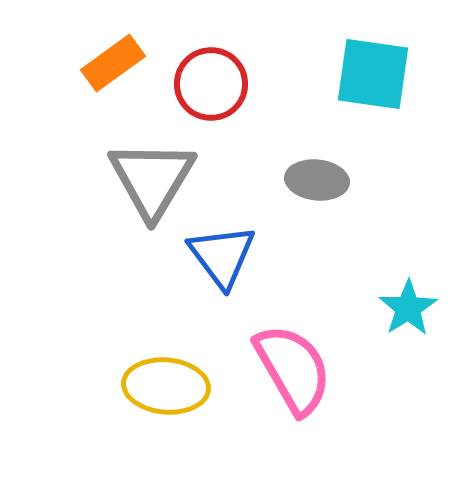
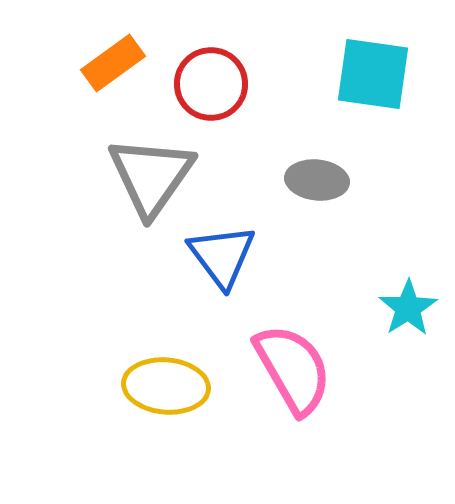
gray triangle: moved 1 px left, 3 px up; rotated 4 degrees clockwise
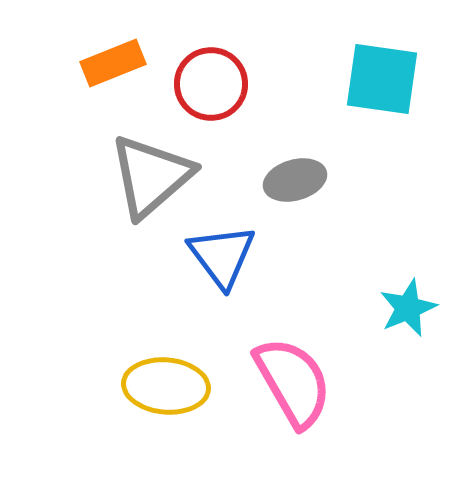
orange rectangle: rotated 14 degrees clockwise
cyan square: moved 9 px right, 5 px down
gray triangle: rotated 14 degrees clockwise
gray ellipse: moved 22 px left; rotated 22 degrees counterclockwise
cyan star: rotated 10 degrees clockwise
pink semicircle: moved 13 px down
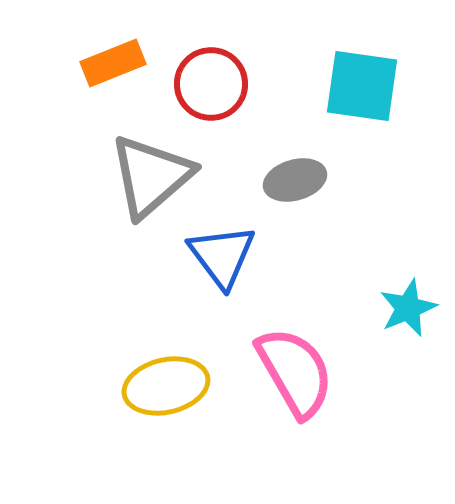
cyan square: moved 20 px left, 7 px down
pink semicircle: moved 2 px right, 10 px up
yellow ellipse: rotated 18 degrees counterclockwise
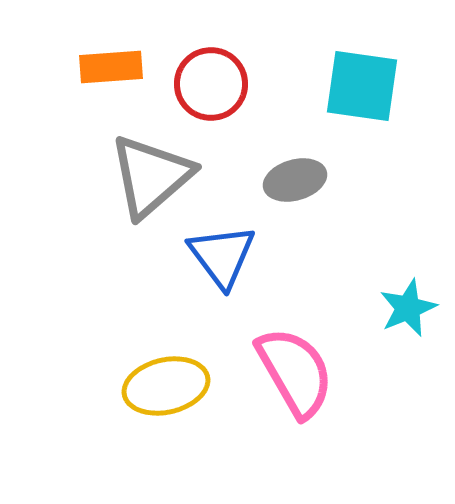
orange rectangle: moved 2 px left, 4 px down; rotated 18 degrees clockwise
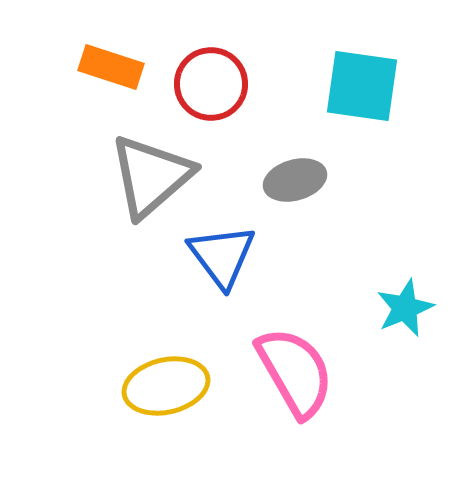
orange rectangle: rotated 22 degrees clockwise
cyan star: moved 3 px left
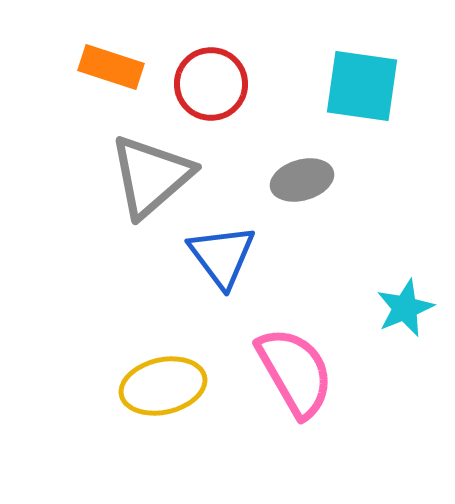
gray ellipse: moved 7 px right
yellow ellipse: moved 3 px left
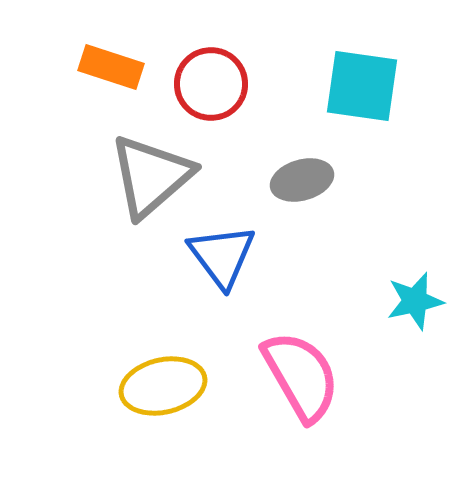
cyan star: moved 10 px right, 7 px up; rotated 10 degrees clockwise
pink semicircle: moved 6 px right, 4 px down
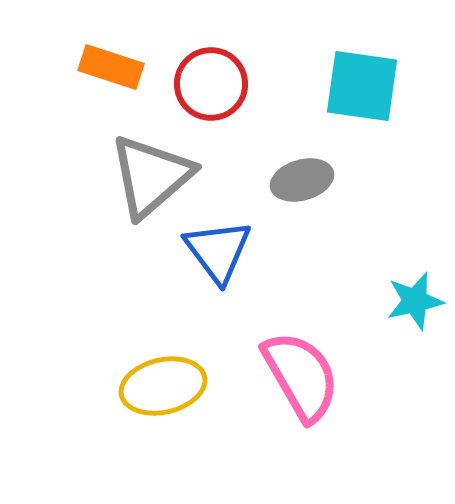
blue triangle: moved 4 px left, 5 px up
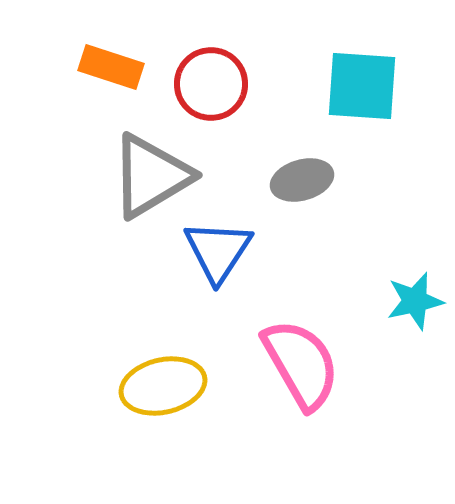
cyan square: rotated 4 degrees counterclockwise
gray triangle: rotated 10 degrees clockwise
blue triangle: rotated 10 degrees clockwise
pink semicircle: moved 12 px up
